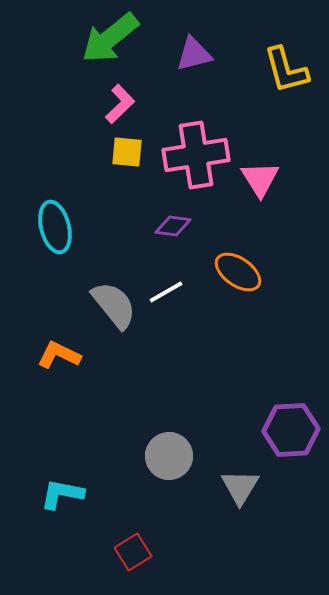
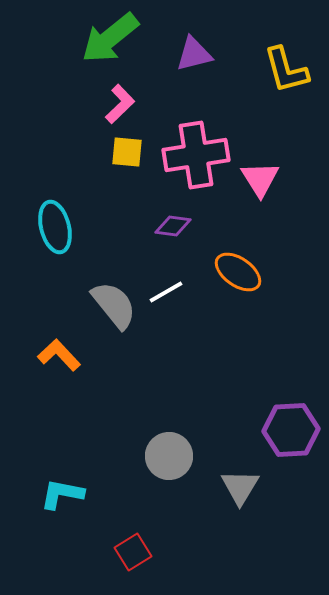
orange L-shape: rotated 21 degrees clockwise
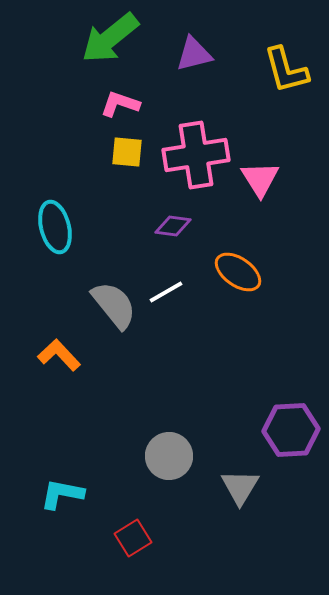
pink L-shape: rotated 117 degrees counterclockwise
red square: moved 14 px up
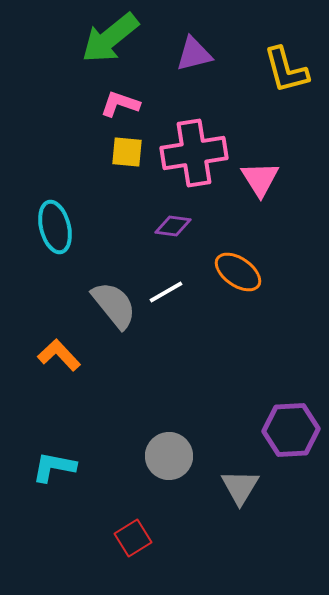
pink cross: moved 2 px left, 2 px up
cyan L-shape: moved 8 px left, 27 px up
